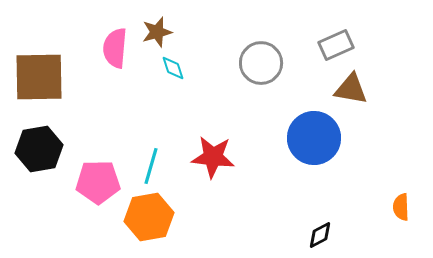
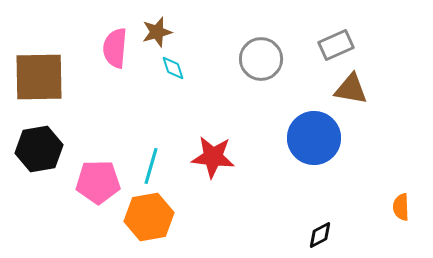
gray circle: moved 4 px up
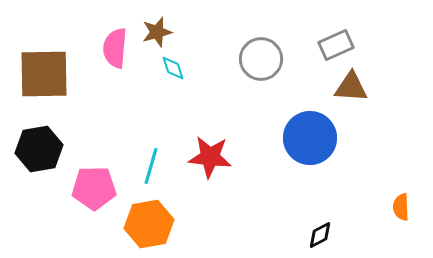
brown square: moved 5 px right, 3 px up
brown triangle: moved 2 px up; rotated 6 degrees counterclockwise
blue circle: moved 4 px left
red star: moved 3 px left
pink pentagon: moved 4 px left, 6 px down
orange hexagon: moved 7 px down
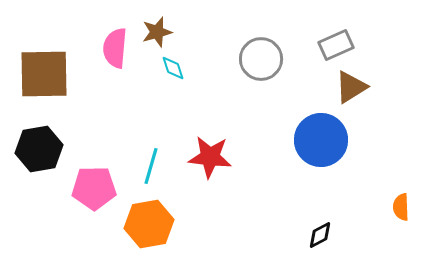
brown triangle: rotated 36 degrees counterclockwise
blue circle: moved 11 px right, 2 px down
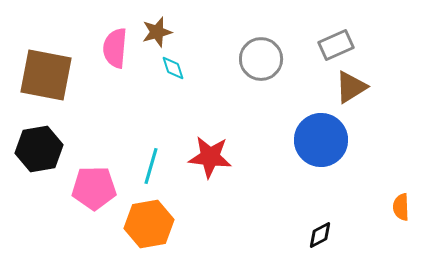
brown square: moved 2 px right, 1 px down; rotated 12 degrees clockwise
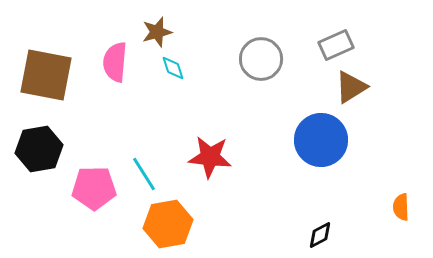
pink semicircle: moved 14 px down
cyan line: moved 7 px left, 8 px down; rotated 48 degrees counterclockwise
orange hexagon: moved 19 px right
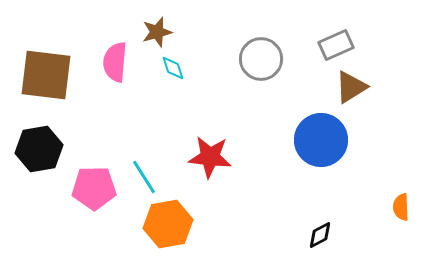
brown square: rotated 4 degrees counterclockwise
cyan line: moved 3 px down
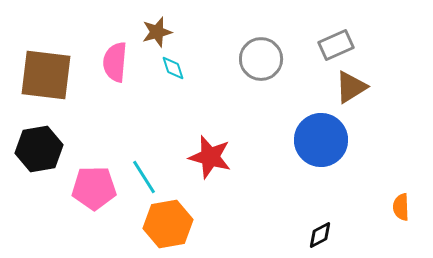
red star: rotated 9 degrees clockwise
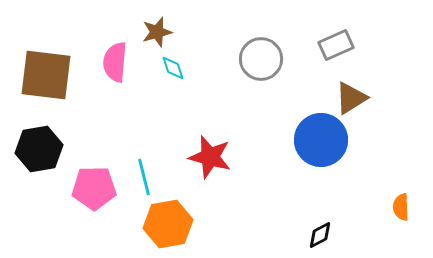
brown triangle: moved 11 px down
cyan line: rotated 18 degrees clockwise
